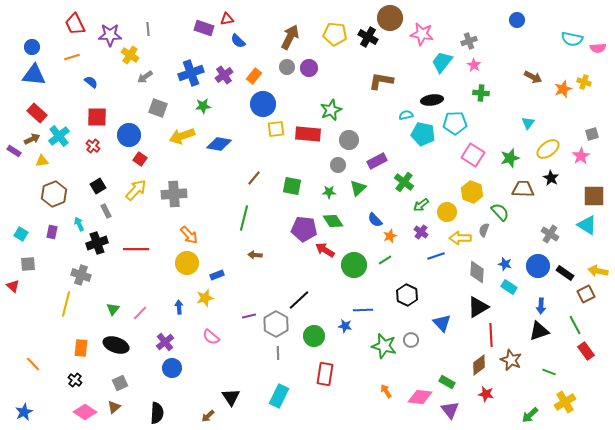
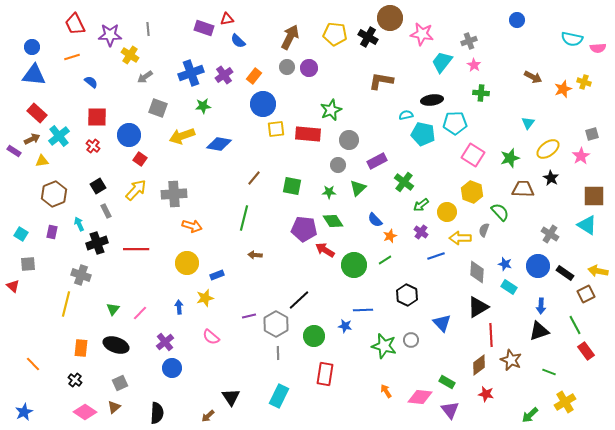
orange arrow at (189, 235): moved 3 px right, 9 px up; rotated 30 degrees counterclockwise
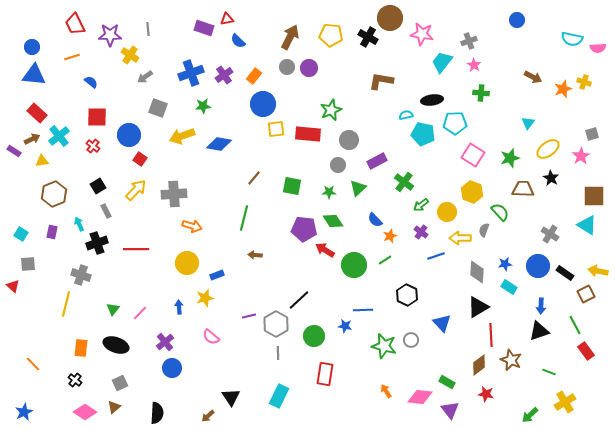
yellow pentagon at (335, 34): moved 4 px left, 1 px down
blue star at (505, 264): rotated 24 degrees counterclockwise
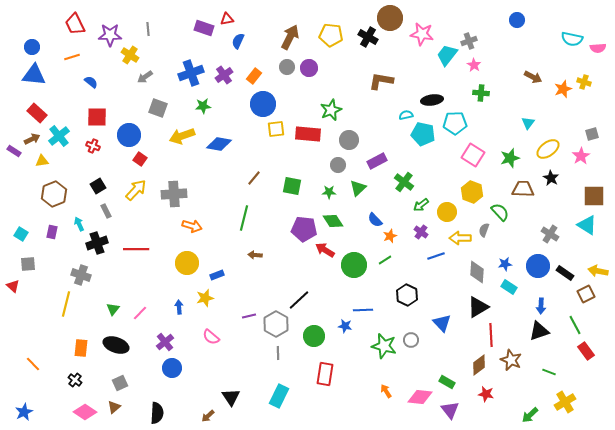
blue semicircle at (238, 41): rotated 70 degrees clockwise
cyan trapezoid at (442, 62): moved 5 px right, 7 px up
red cross at (93, 146): rotated 16 degrees counterclockwise
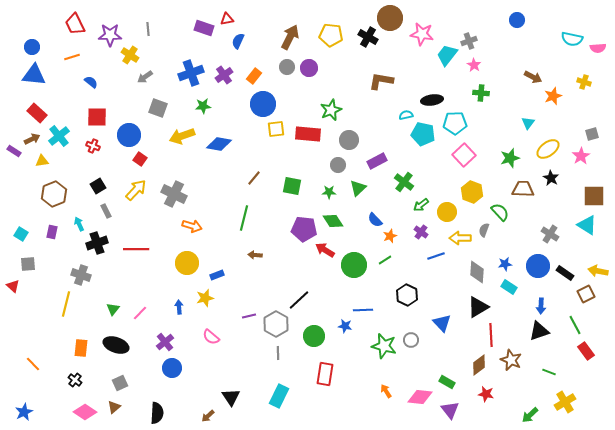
orange star at (563, 89): moved 10 px left, 7 px down
pink square at (473, 155): moved 9 px left; rotated 15 degrees clockwise
gray cross at (174, 194): rotated 30 degrees clockwise
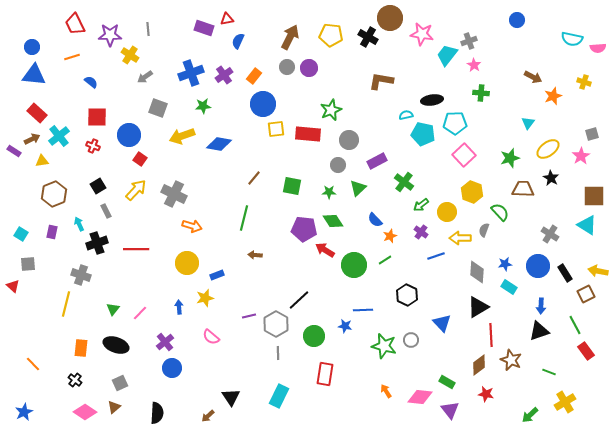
black rectangle at (565, 273): rotated 24 degrees clockwise
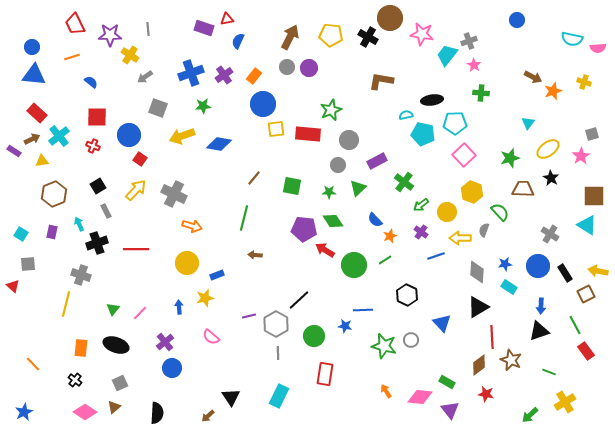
orange star at (553, 96): moved 5 px up
red line at (491, 335): moved 1 px right, 2 px down
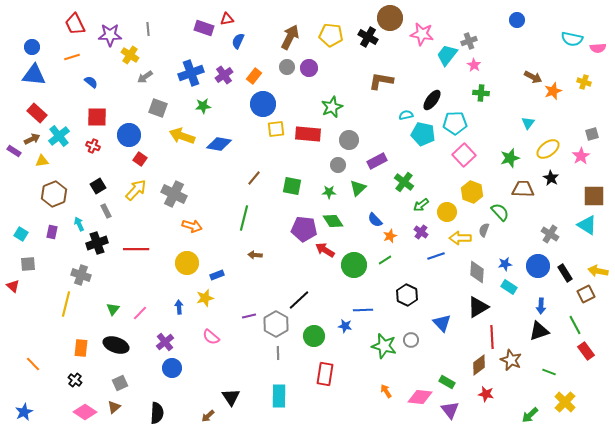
black ellipse at (432, 100): rotated 45 degrees counterclockwise
green star at (331, 110): moved 1 px right, 3 px up
yellow arrow at (182, 136): rotated 40 degrees clockwise
cyan rectangle at (279, 396): rotated 25 degrees counterclockwise
yellow cross at (565, 402): rotated 15 degrees counterclockwise
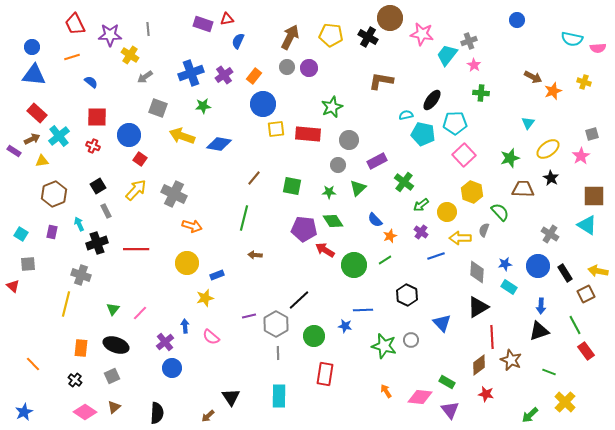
purple rectangle at (204, 28): moved 1 px left, 4 px up
blue arrow at (179, 307): moved 6 px right, 19 px down
gray square at (120, 383): moved 8 px left, 7 px up
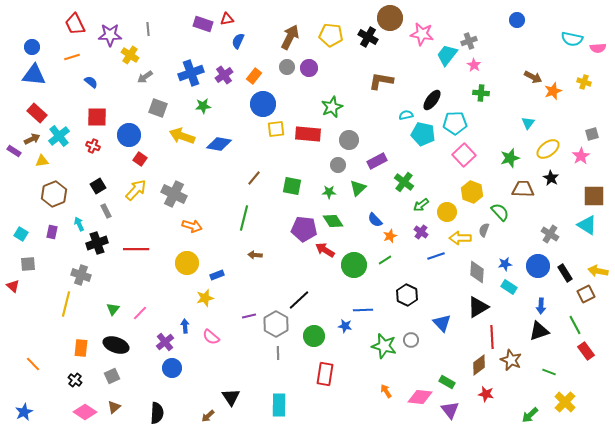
cyan rectangle at (279, 396): moved 9 px down
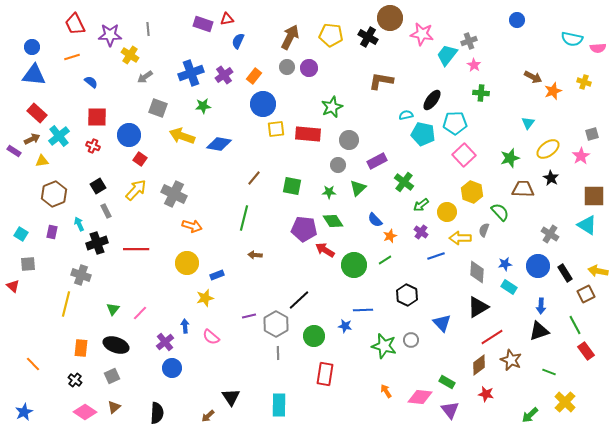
red line at (492, 337): rotated 60 degrees clockwise
